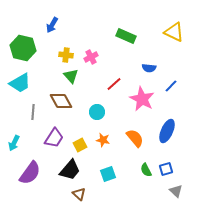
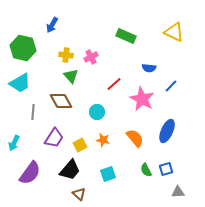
gray triangle: moved 2 px right, 1 px down; rotated 48 degrees counterclockwise
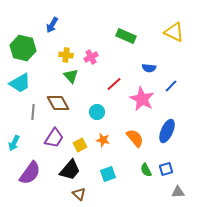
brown diamond: moved 3 px left, 2 px down
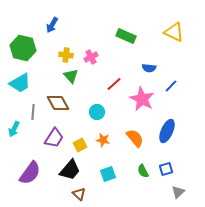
cyan arrow: moved 14 px up
green semicircle: moved 3 px left, 1 px down
gray triangle: rotated 40 degrees counterclockwise
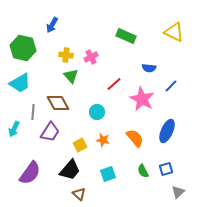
purple trapezoid: moved 4 px left, 6 px up
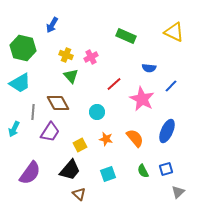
yellow cross: rotated 16 degrees clockwise
orange star: moved 3 px right, 1 px up
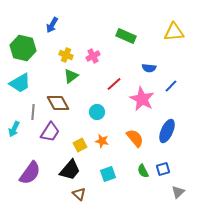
yellow triangle: rotated 30 degrees counterclockwise
pink cross: moved 2 px right, 1 px up
green triangle: rotated 35 degrees clockwise
orange star: moved 4 px left, 2 px down
blue square: moved 3 px left
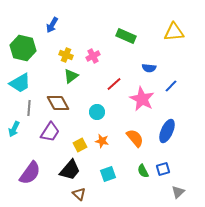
gray line: moved 4 px left, 4 px up
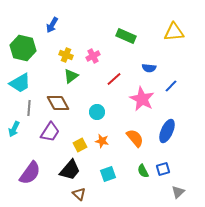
red line: moved 5 px up
